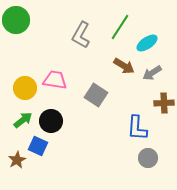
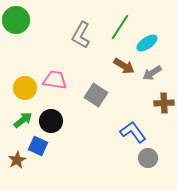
blue L-shape: moved 4 px left, 4 px down; rotated 140 degrees clockwise
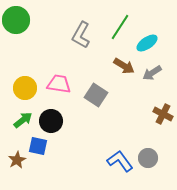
pink trapezoid: moved 4 px right, 4 px down
brown cross: moved 1 px left, 11 px down; rotated 30 degrees clockwise
blue L-shape: moved 13 px left, 29 px down
blue square: rotated 12 degrees counterclockwise
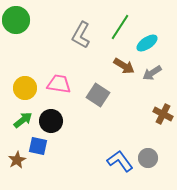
gray square: moved 2 px right
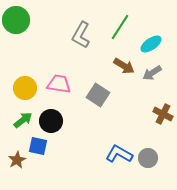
cyan ellipse: moved 4 px right, 1 px down
blue L-shape: moved 1 px left, 7 px up; rotated 24 degrees counterclockwise
